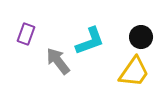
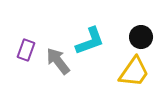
purple rectangle: moved 16 px down
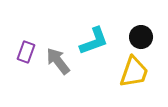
cyan L-shape: moved 4 px right
purple rectangle: moved 2 px down
yellow trapezoid: rotated 16 degrees counterclockwise
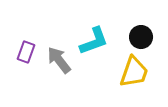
gray arrow: moved 1 px right, 1 px up
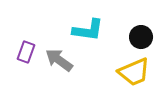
cyan L-shape: moved 6 px left, 11 px up; rotated 28 degrees clockwise
gray arrow: rotated 16 degrees counterclockwise
yellow trapezoid: rotated 48 degrees clockwise
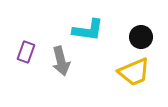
gray arrow: moved 2 px right, 1 px down; rotated 140 degrees counterclockwise
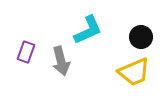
cyan L-shape: rotated 32 degrees counterclockwise
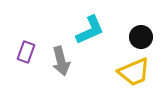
cyan L-shape: moved 2 px right
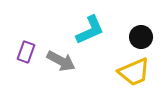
gray arrow: rotated 48 degrees counterclockwise
